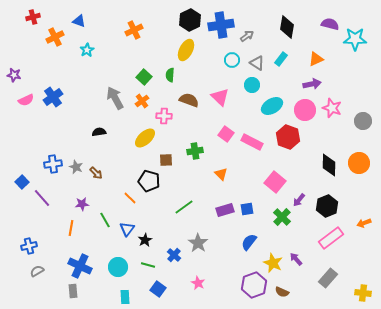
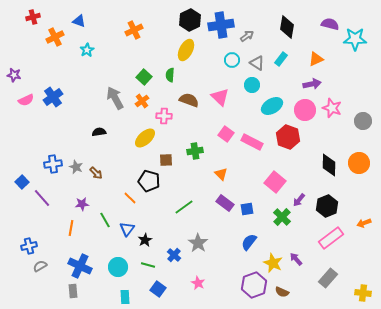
purple rectangle at (225, 210): moved 7 px up; rotated 54 degrees clockwise
gray semicircle at (37, 271): moved 3 px right, 5 px up
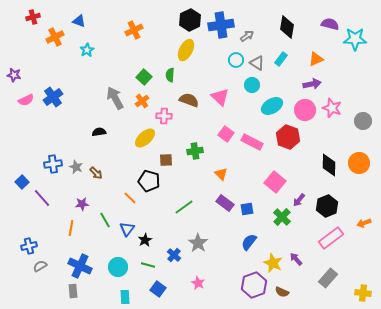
cyan circle at (232, 60): moved 4 px right
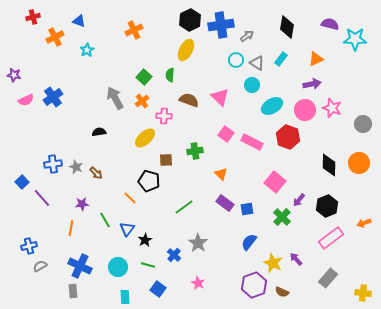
gray circle at (363, 121): moved 3 px down
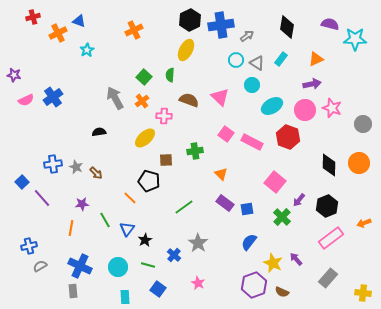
orange cross at (55, 37): moved 3 px right, 4 px up
